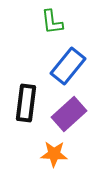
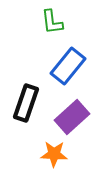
black rectangle: rotated 12 degrees clockwise
purple rectangle: moved 3 px right, 3 px down
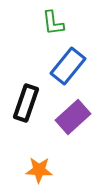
green L-shape: moved 1 px right, 1 px down
purple rectangle: moved 1 px right
orange star: moved 15 px left, 16 px down
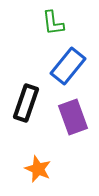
purple rectangle: rotated 68 degrees counterclockwise
orange star: moved 1 px left, 1 px up; rotated 20 degrees clockwise
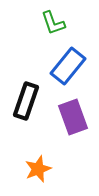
green L-shape: rotated 12 degrees counterclockwise
black rectangle: moved 2 px up
orange star: rotated 28 degrees clockwise
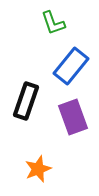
blue rectangle: moved 3 px right
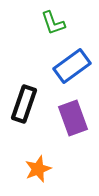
blue rectangle: moved 1 px right; rotated 15 degrees clockwise
black rectangle: moved 2 px left, 3 px down
purple rectangle: moved 1 px down
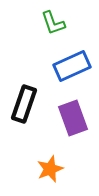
blue rectangle: rotated 12 degrees clockwise
orange star: moved 12 px right
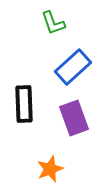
blue rectangle: moved 1 px right, 1 px down; rotated 18 degrees counterclockwise
black rectangle: rotated 21 degrees counterclockwise
purple rectangle: moved 1 px right
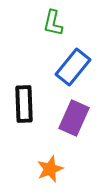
green L-shape: rotated 32 degrees clockwise
blue rectangle: rotated 9 degrees counterclockwise
purple rectangle: rotated 44 degrees clockwise
